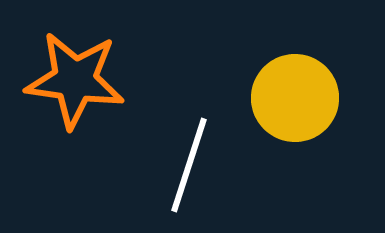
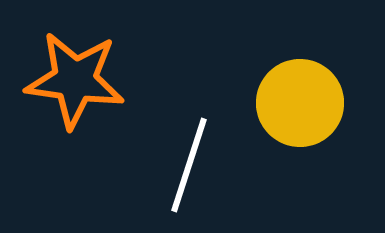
yellow circle: moved 5 px right, 5 px down
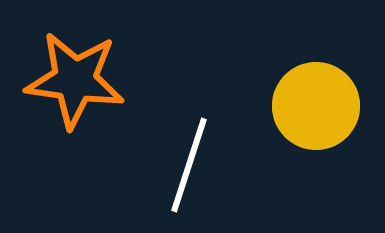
yellow circle: moved 16 px right, 3 px down
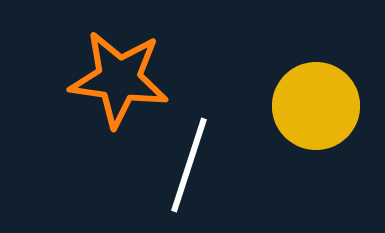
orange star: moved 44 px right, 1 px up
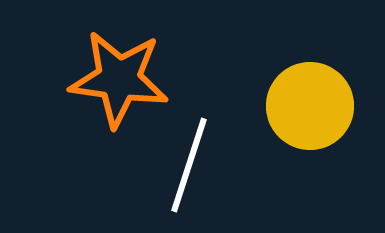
yellow circle: moved 6 px left
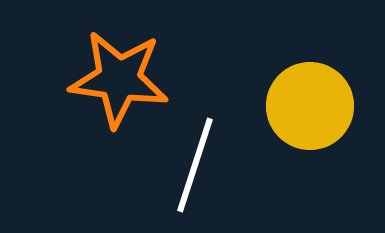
white line: moved 6 px right
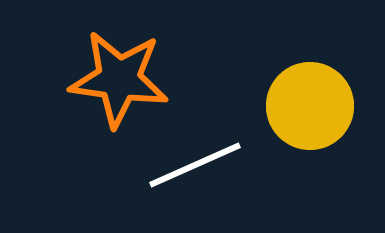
white line: rotated 48 degrees clockwise
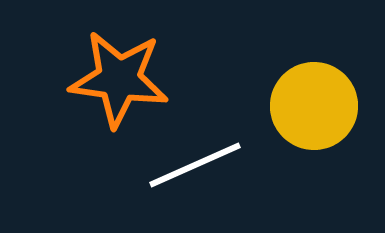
yellow circle: moved 4 px right
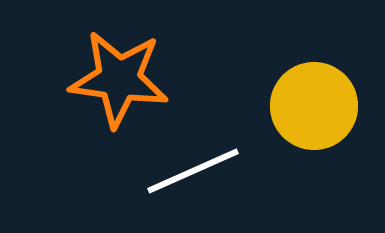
white line: moved 2 px left, 6 px down
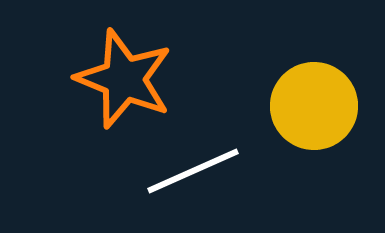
orange star: moved 5 px right; rotated 14 degrees clockwise
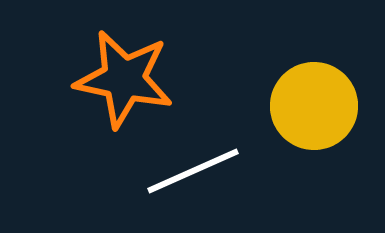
orange star: rotated 10 degrees counterclockwise
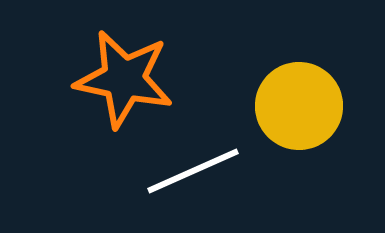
yellow circle: moved 15 px left
